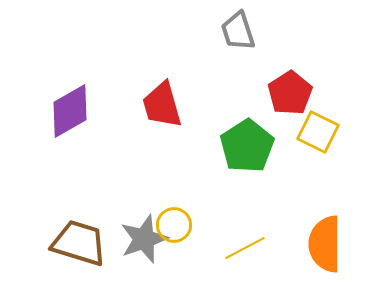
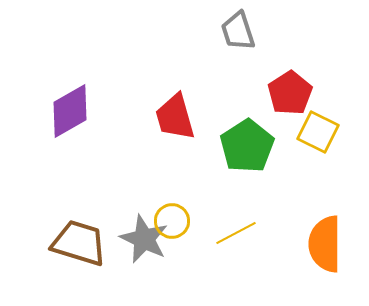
red trapezoid: moved 13 px right, 12 px down
yellow circle: moved 2 px left, 4 px up
gray star: rotated 27 degrees counterclockwise
yellow line: moved 9 px left, 15 px up
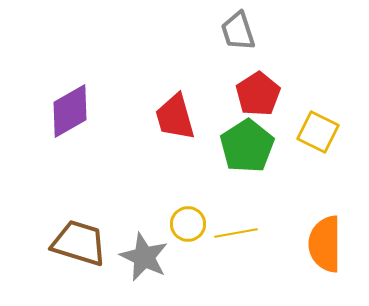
red pentagon: moved 32 px left, 1 px down
yellow circle: moved 16 px right, 3 px down
yellow line: rotated 18 degrees clockwise
gray star: moved 18 px down
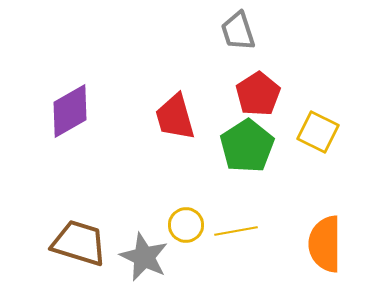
yellow circle: moved 2 px left, 1 px down
yellow line: moved 2 px up
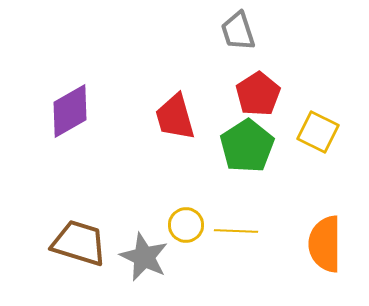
yellow line: rotated 12 degrees clockwise
